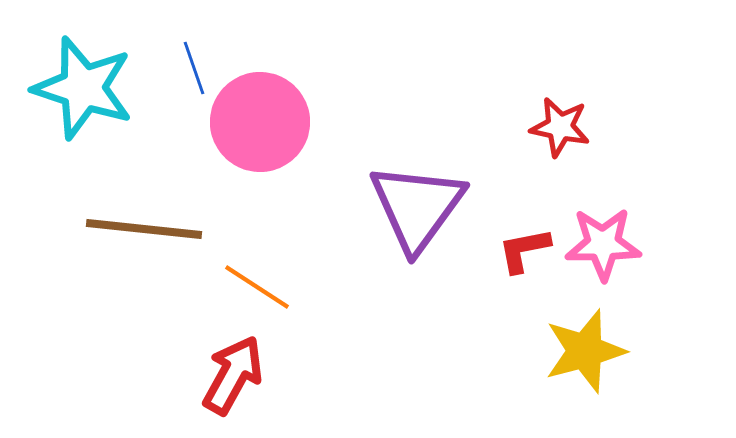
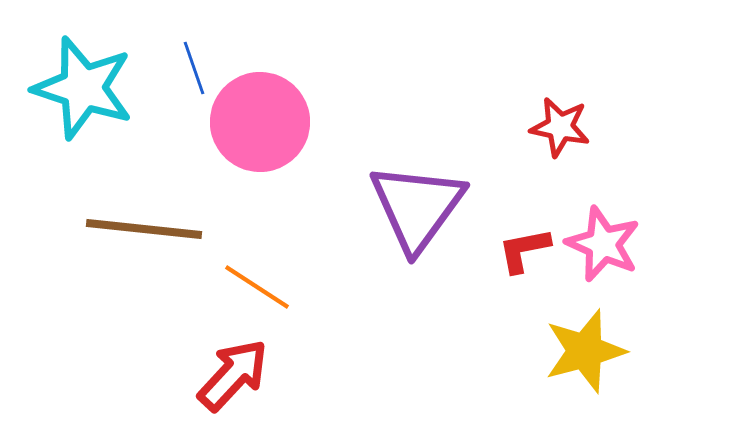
pink star: rotated 24 degrees clockwise
red arrow: rotated 14 degrees clockwise
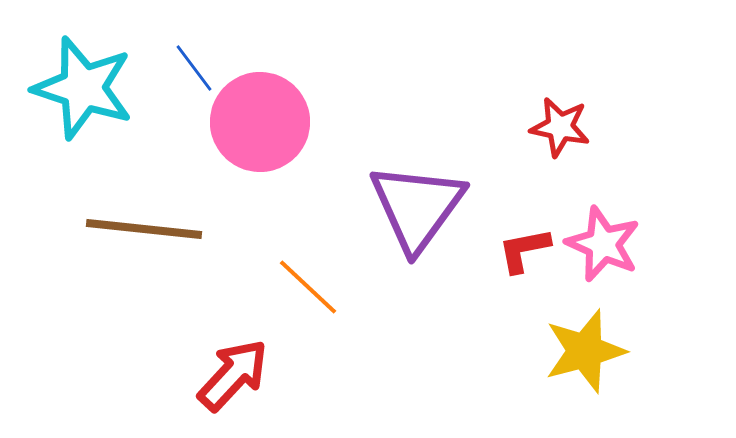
blue line: rotated 18 degrees counterclockwise
orange line: moved 51 px right; rotated 10 degrees clockwise
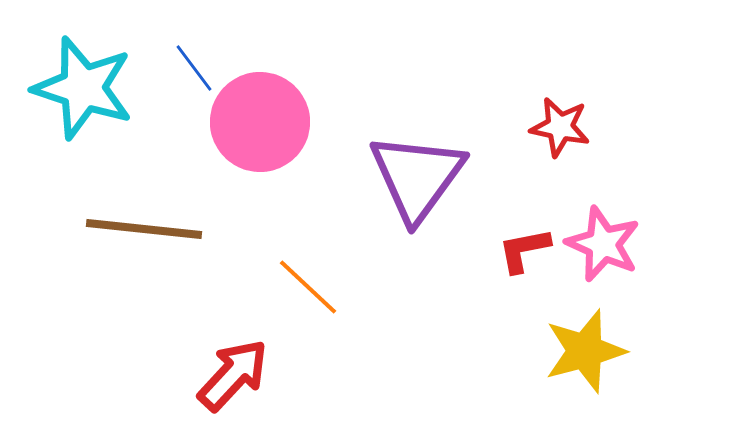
purple triangle: moved 30 px up
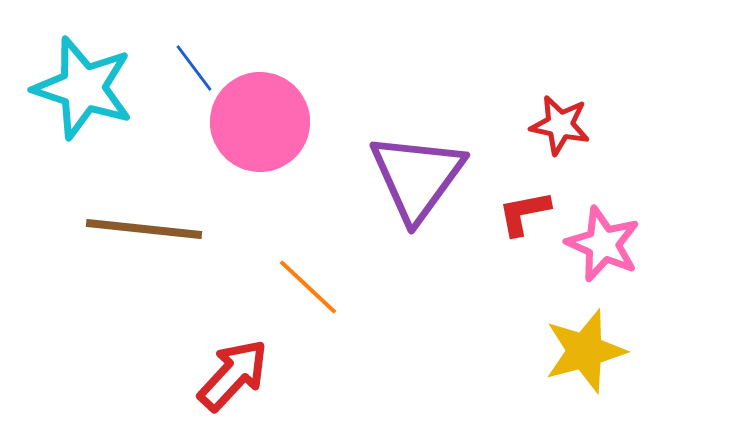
red star: moved 2 px up
red L-shape: moved 37 px up
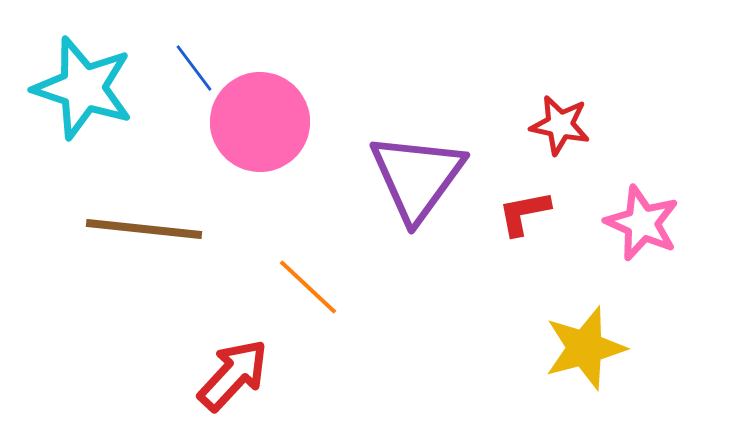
pink star: moved 39 px right, 21 px up
yellow star: moved 3 px up
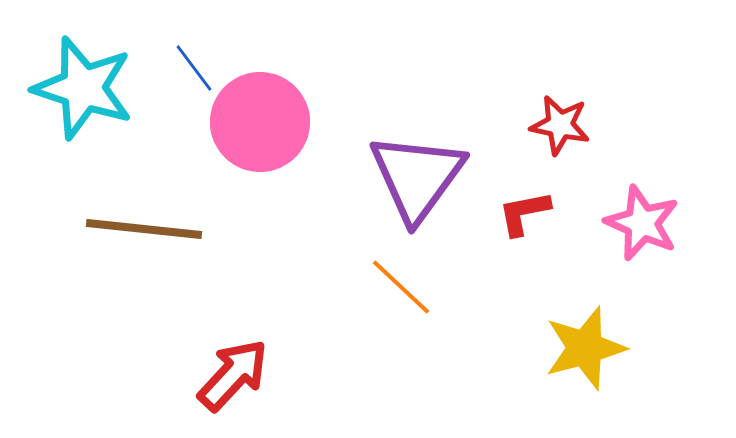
orange line: moved 93 px right
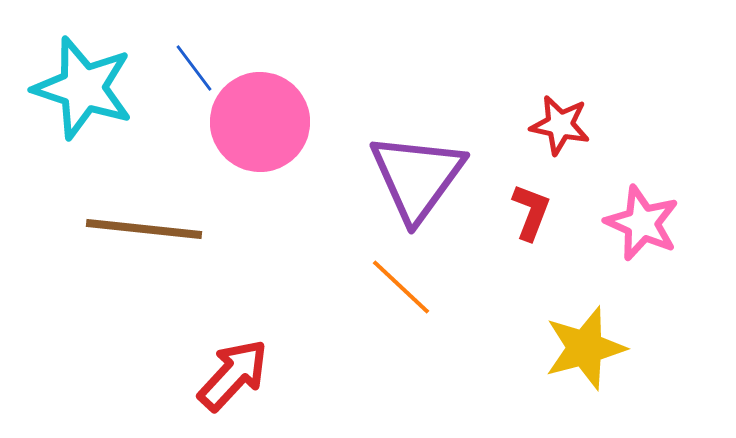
red L-shape: moved 7 px right, 1 px up; rotated 122 degrees clockwise
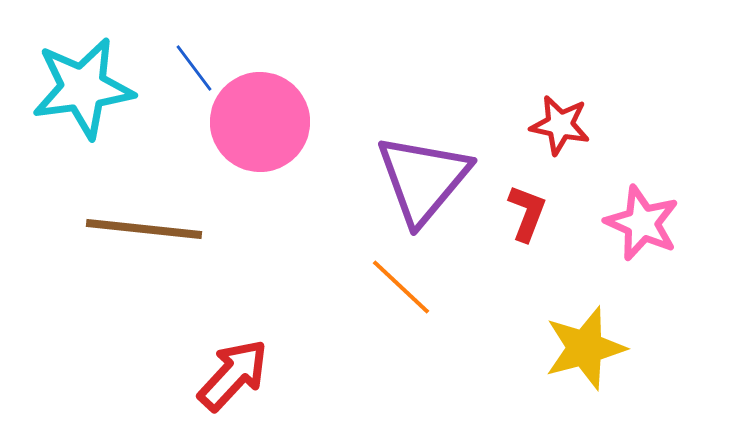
cyan star: rotated 26 degrees counterclockwise
purple triangle: moved 6 px right, 2 px down; rotated 4 degrees clockwise
red L-shape: moved 4 px left, 1 px down
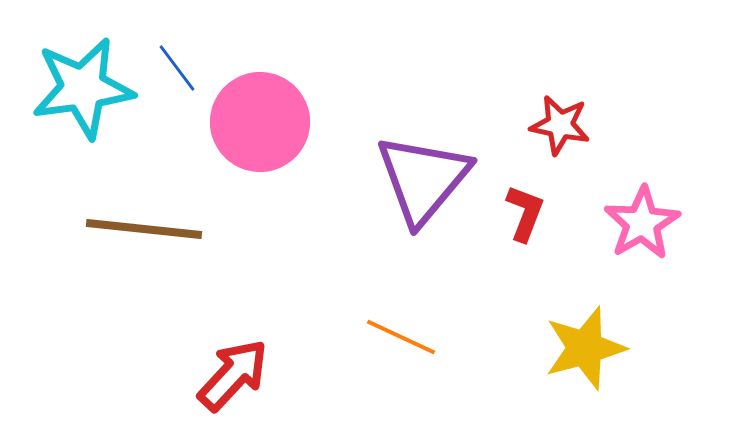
blue line: moved 17 px left
red L-shape: moved 2 px left
pink star: rotated 18 degrees clockwise
orange line: moved 50 px down; rotated 18 degrees counterclockwise
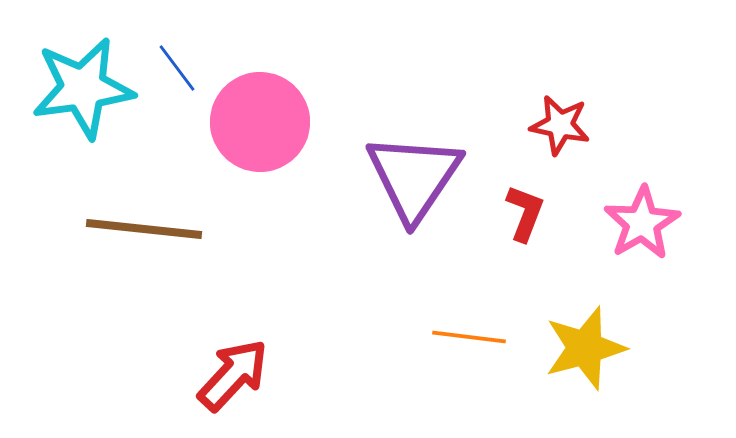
purple triangle: moved 9 px left, 2 px up; rotated 6 degrees counterclockwise
orange line: moved 68 px right; rotated 18 degrees counterclockwise
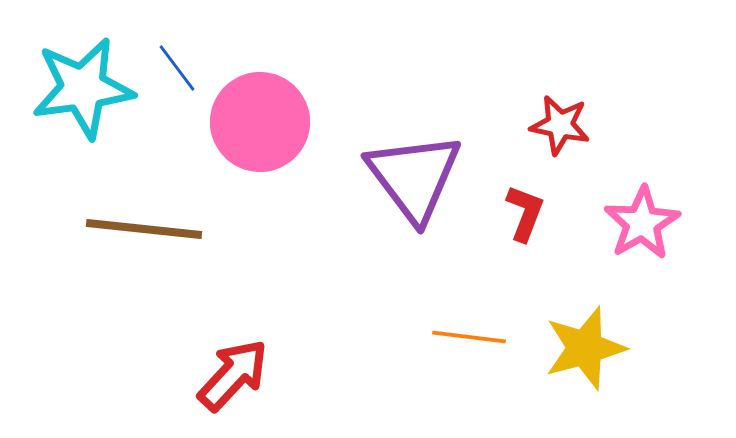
purple triangle: rotated 11 degrees counterclockwise
